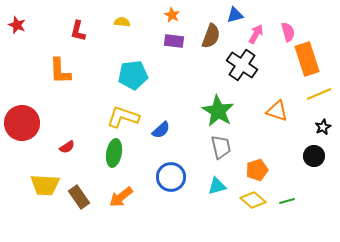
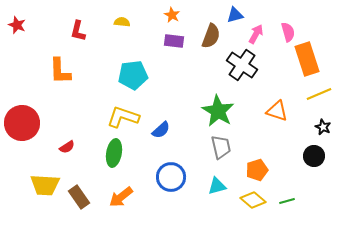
black star: rotated 21 degrees counterclockwise
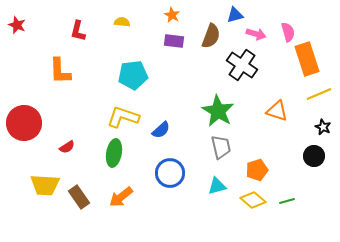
pink arrow: rotated 78 degrees clockwise
red circle: moved 2 px right
blue circle: moved 1 px left, 4 px up
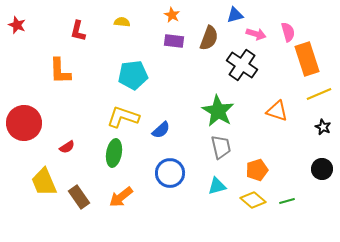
brown semicircle: moved 2 px left, 2 px down
black circle: moved 8 px right, 13 px down
yellow trapezoid: moved 1 px left, 3 px up; rotated 64 degrees clockwise
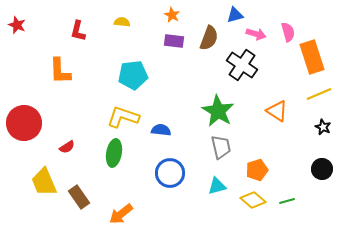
orange rectangle: moved 5 px right, 2 px up
orange triangle: rotated 15 degrees clockwise
blue semicircle: rotated 132 degrees counterclockwise
orange arrow: moved 17 px down
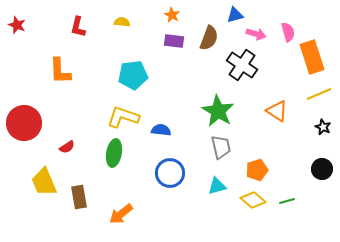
red L-shape: moved 4 px up
brown rectangle: rotated 25 degrees clockwise
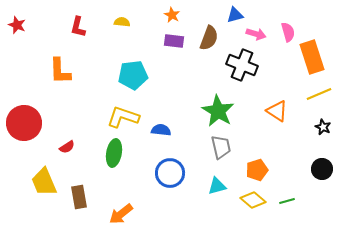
black cross: rotated 12 degrees counterclockwise
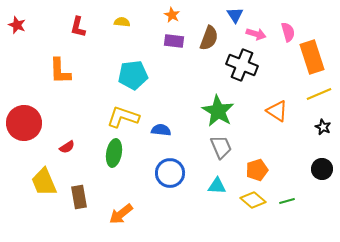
blue triangle: rotated 48 degrees counterclockwise
gray trapezoid: rotated 10 degrees counterclockwise
cyan triangle: rotated 18 degrees clockwise
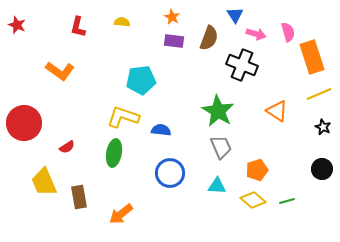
orange star: moved 2 px down
orange L-shape: rotated 52 degrees counterclockwise
cyan pentagon: moved 8 px right, 5 px down
